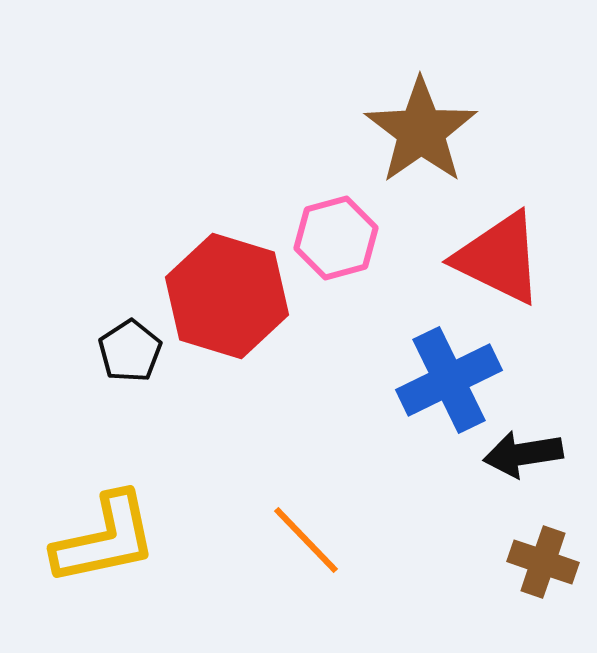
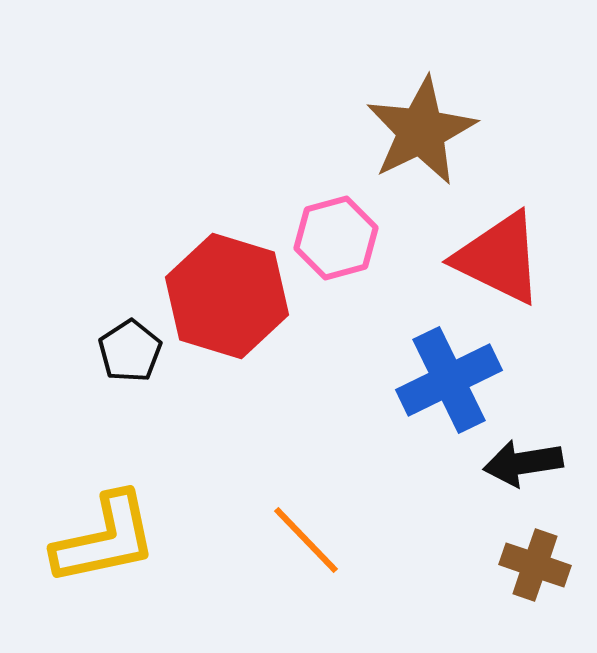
brown star: rotated 9 degrees clockwise
black arrow: moved 9 px down
brown cross: moved 8 px left, 3 px down
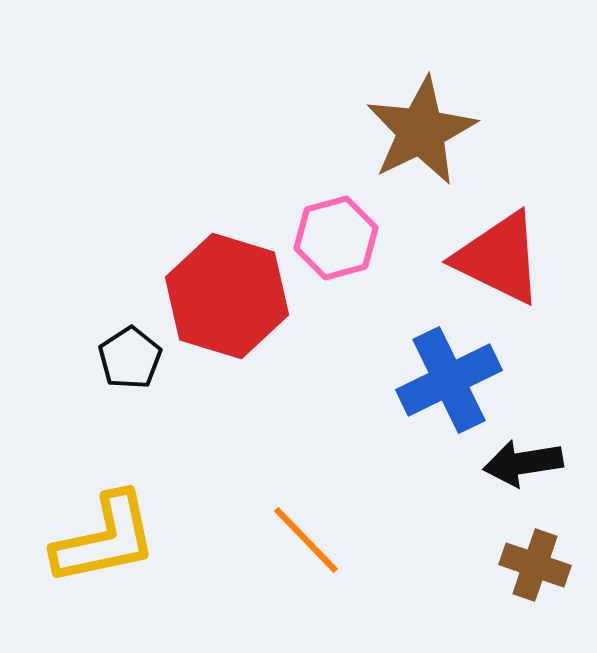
black pentagon: moved 7 px down
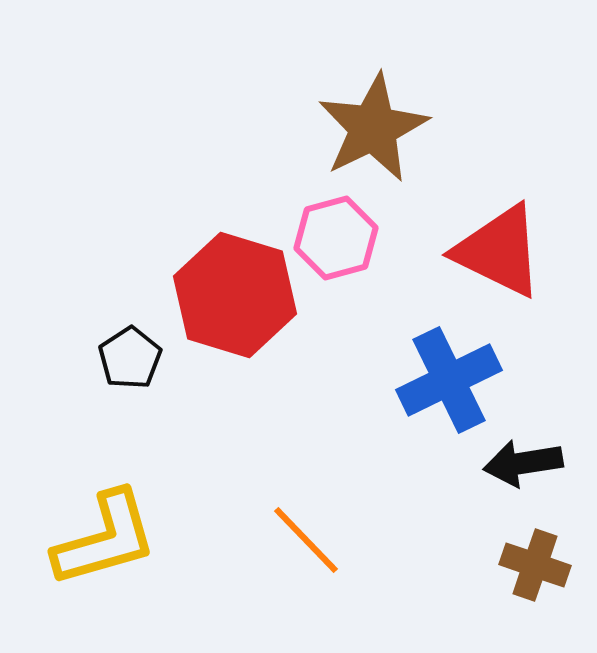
brown star: moved 48 px left, 3 px up
red triangle: moved 7 px up
red hexagon: moved 8 px right, 1 px up
yellow L-shape: rotated 4 degrees counterclockwise
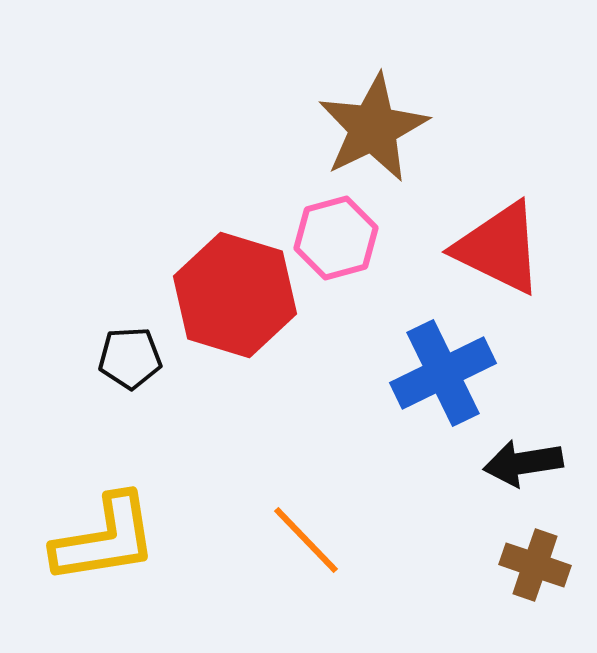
red triangle: moved 3 px up
black pentagon: rotated 30 degrees clockwise
blue cross: moved 6 px left, 7 px up
yellow L-shape: rotated 7 degrees clockwise
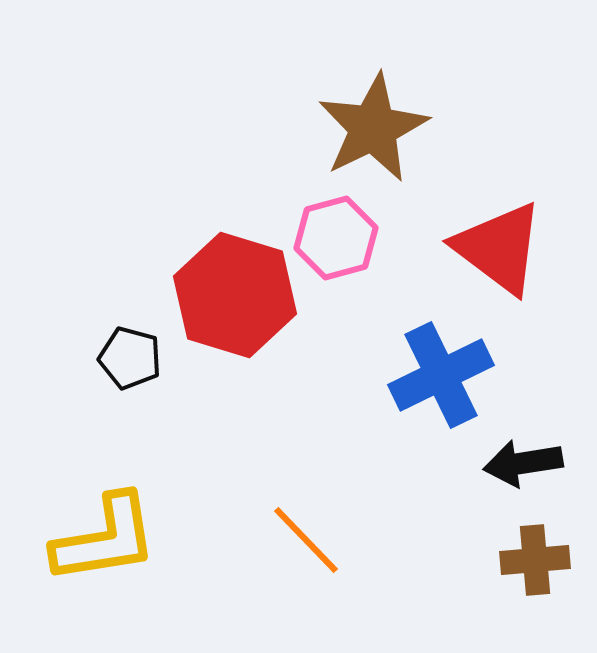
red triangle: rotated 11 degrees clockwise
black pentagon: rotated 18 degrees clockwise
blue cross: moved 2 px left, 2 px down
brown cross: moved 5 px up; rotated 24 degrees counterclockwise
